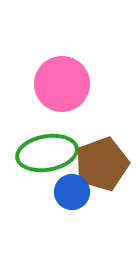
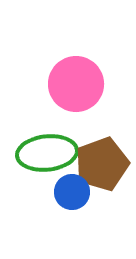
pink circle: moved 14 px right
green ellipse: rotated 4 degrees clockwise
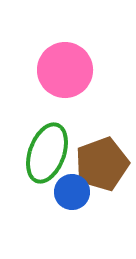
pink circle: moved 11 px left, 14 px up
green ellipse: rotated 64 degrees counterclockwise
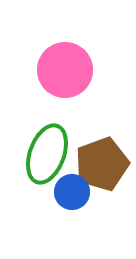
green ellipse: moved 1 px down
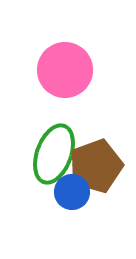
green ellipse: moved 7 px right
brown pentagon: moved 6 px left, 2 px down
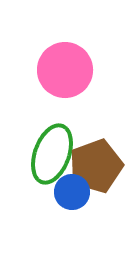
green ellipse: moved 2 px left
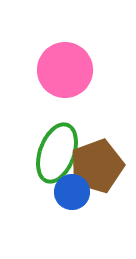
green ellipse: moved 5 px right, 1 px up
brown pentagon: moved 1 px right
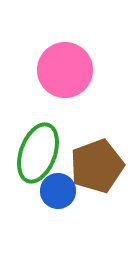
green ellipse: moved 19 px left
blue circle: moved 14 px left, 1 px up
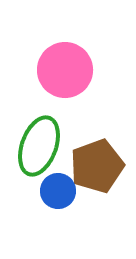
green ellipse: moved 1 px right, 7 px up
